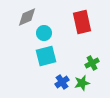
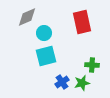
green cross: moved 2 px down; rotated 32 degrees clockwise
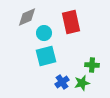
red rectangle: moved 11 px left
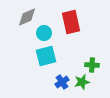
green star: moved 1 px up
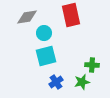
gray diamond: rotated 15 degrees clockwise
red rectangle: moved 7 px up
blue cross: moved 6 px left
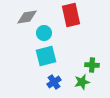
blue cross: moved 2 px left
